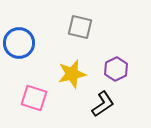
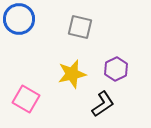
blue circle: moved 24 px up
pink square: moved 8 px left, 1 px down; rotated 12 degrees clockwise
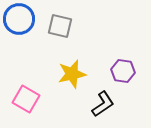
gray square: moved 20 px left, 1 px up
purple hexagon: moved 7 px right, 2 px down; rotated 25 degrees counterclockwise
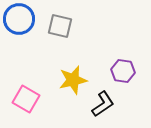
yellow star: moved 1 px right, 6 px down
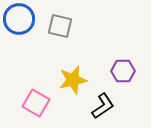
purple hexagon: rotated 10 degrees counterclockwise
pink square: moved 10 px right, 4 px down
black L-shape: moved 2 px down
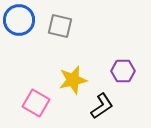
blue circle: moved 1 px down
black L-shape: moved 1 px left
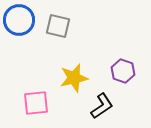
gray square: moved 2 px left
purple hexagon: rotated 20 degrees clockwise
yellow star: moved 1 px right, 2 px up
pink square: rotated 36 degrees counterclockwise
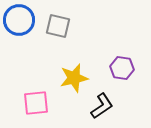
purple hexagon: moved 1 px left, 3 px up; rotated 10 degrees counterclockwise
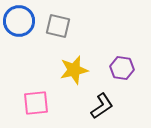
blue circle: moved 1 px down
yellow star: moved 8 px up
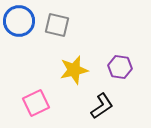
gray square: moved 1 px left, 1 px up
purple hexagon: moved 2 px left, 1 px up
pink square: rotated 20 degrees counterclockwise
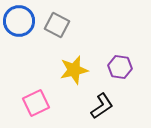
gray square: rotated 15 degrees clockwise
